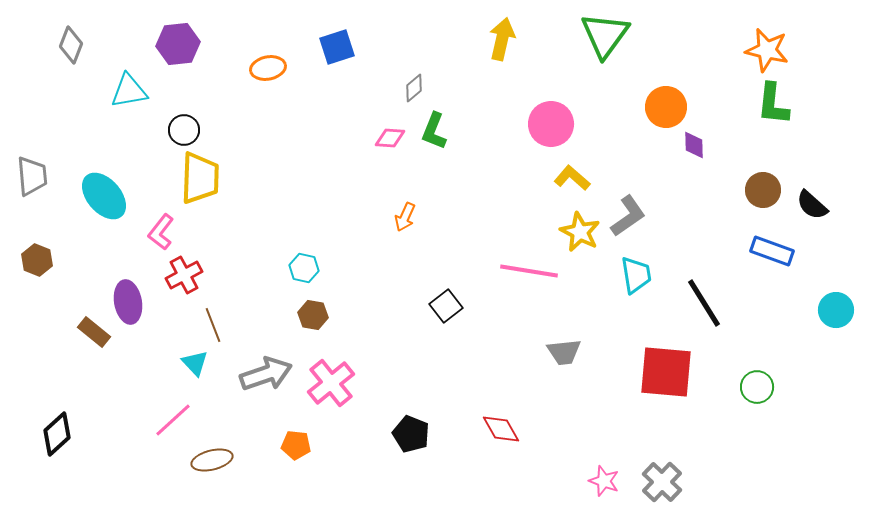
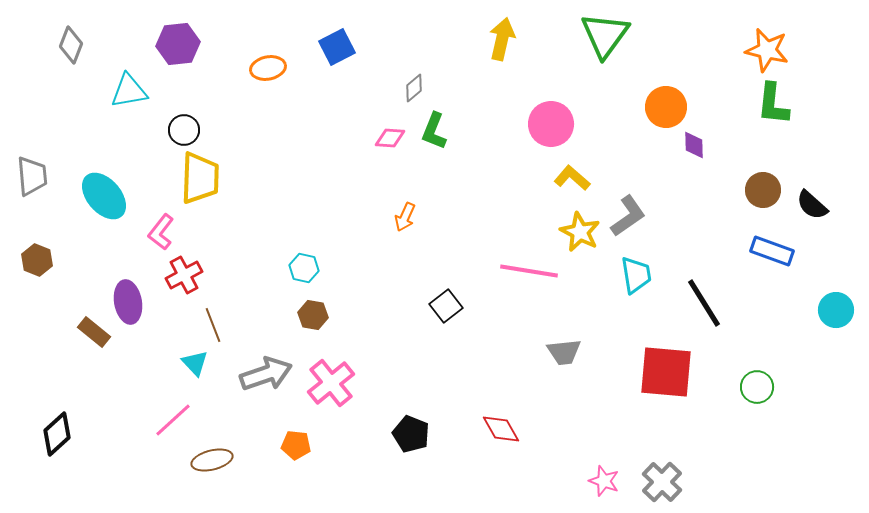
blue square at (337, 47): rotated 9 degrees counterclockwise
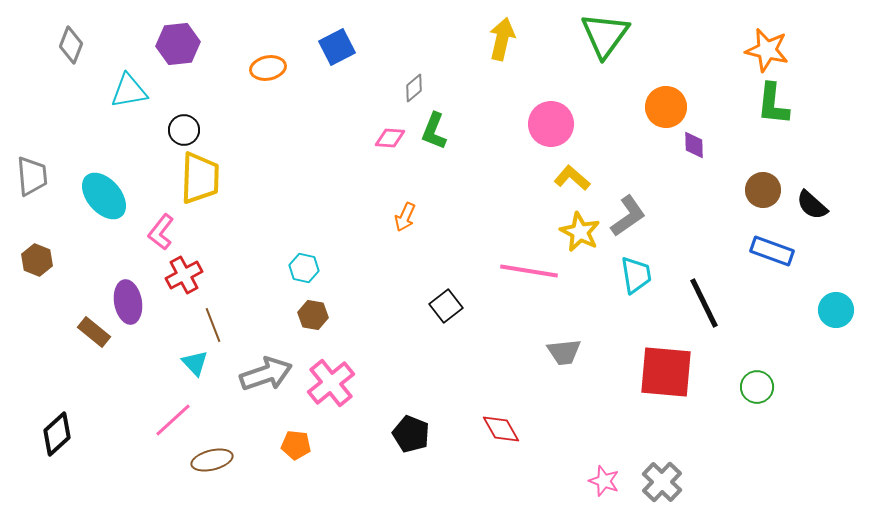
black line at (704, 303): rotated 6 degrees clockwise
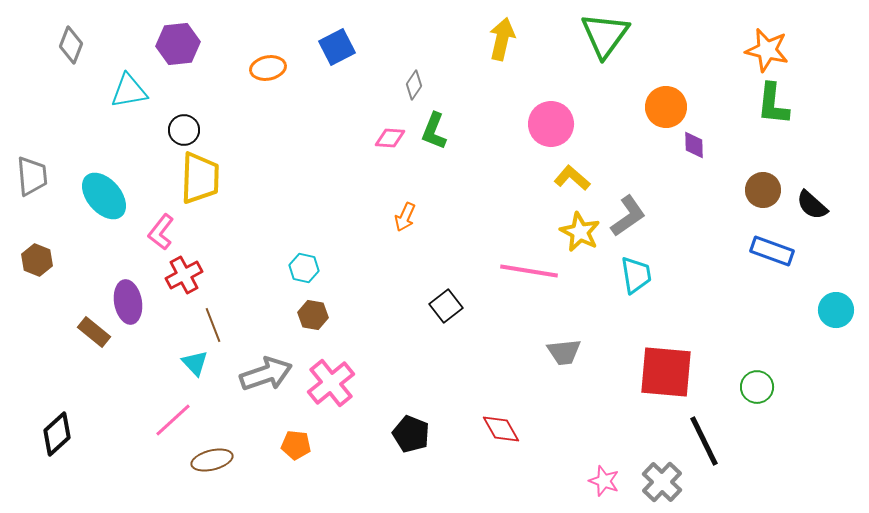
gray diamond at (414, 88): moved 3 px up; rotated 16 degrees counterclockwise
black line at (704, 303): moved 138 px down
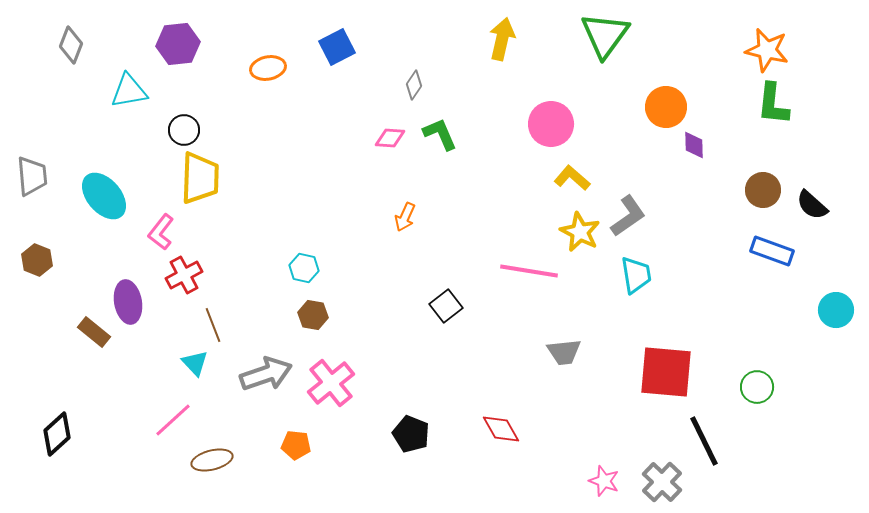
green L-shape at (434, 131): moved 6 px right, 3 px down; rotated 135 degrees clockwise
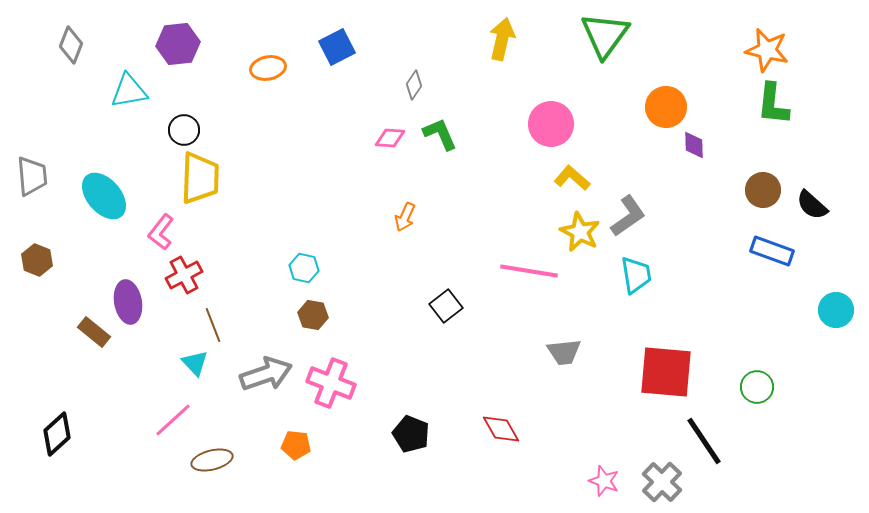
pink cross at (331, 383): rotated 30 degrees counterclockwise
black line at (704, 441): rotated 8 degrees counterclockwise
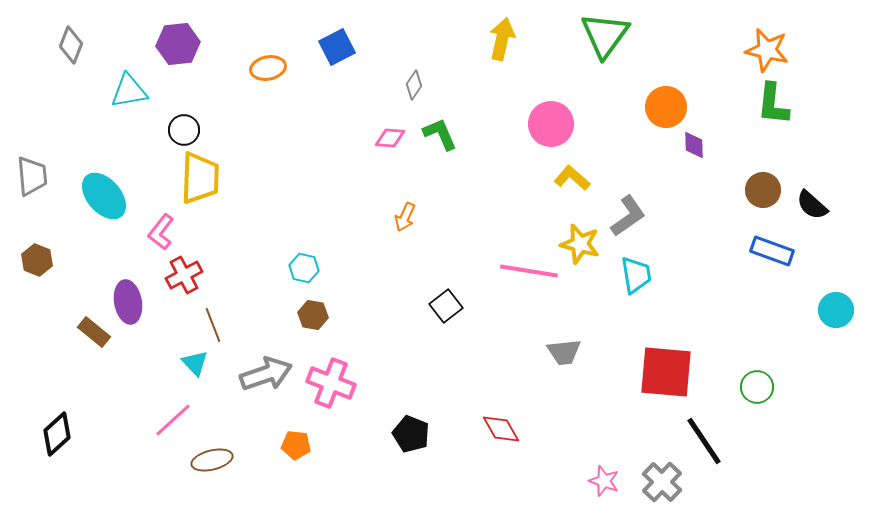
yellow star at (580, 232): moved 12 px down; rotated 12 degrees counterclockwise
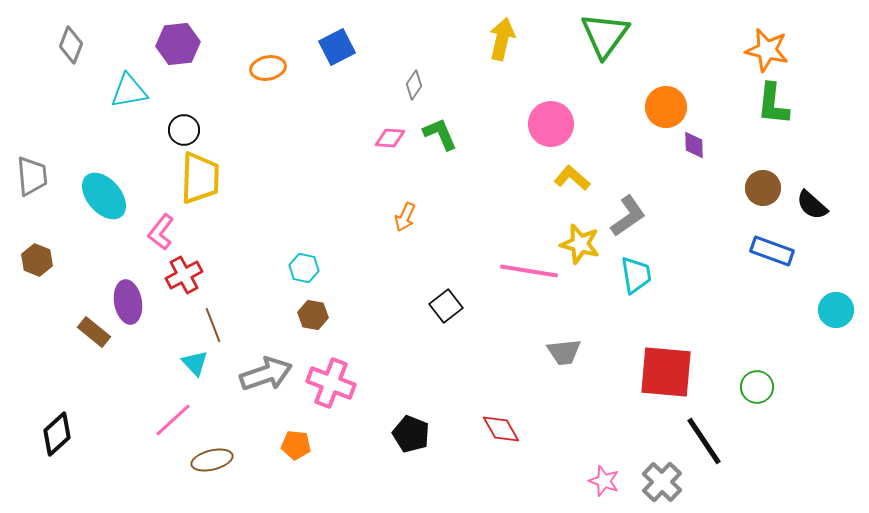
brown circle at (763, 190): moved 2 px up
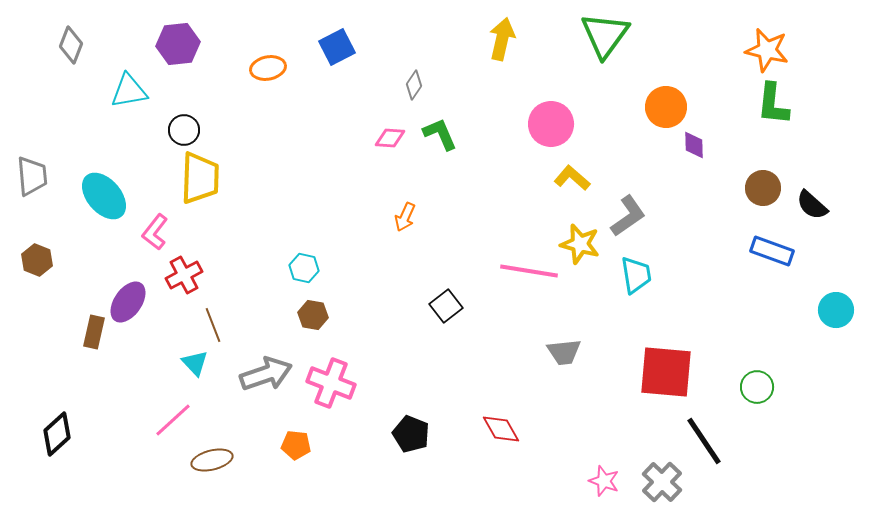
pink L-shape at (161, 232): moved 6 px left
purple ellipse at (128, 302): rotated 45 degrees clockwise
brown rectangle at (94, 332): rotated 64 degrees clockwise
